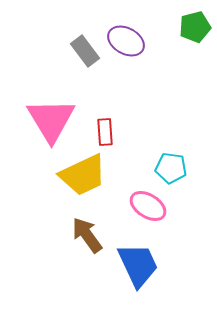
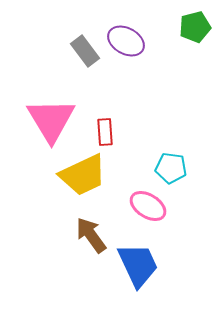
brown arrow: moved 4 px right
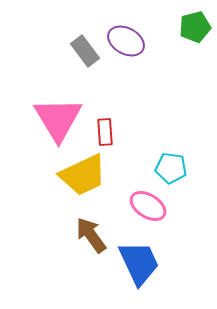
pink triangle: moved 7 px right, 1 px up
blue trapezoid: moved 1 px right, 2 px up
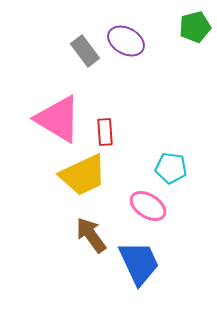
pink triangle: rotated 28 degrees counterclockwise
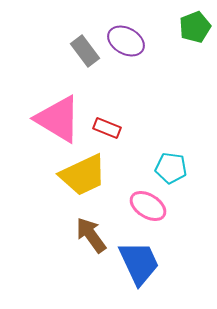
green pentagon: rotated 8 degrees counterclockwise
red rectangle: moved 2 px right, 4 px up; rotated 64 degrees counterclockwise
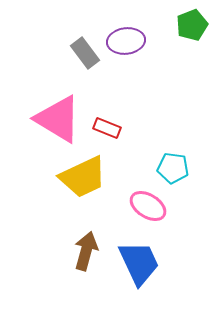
green pentagon: moved 3 px left, 2 px up
purple ellipse: rotated 36 degrees counterclockwise
gray rectangle: moved 2 px down
cyan pentagon: moved 2 px right
yellow trapezoid: moved 2 px down
brown arrow: moved 5 px left, 16 px down; rotated 51 degrees clockwise
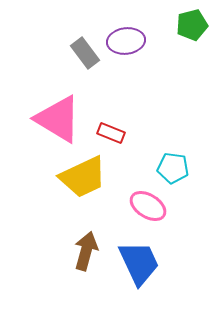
green pentagon: rotated 8 degrees clockwise
red rectangle: moved 4 px right, 5 px down
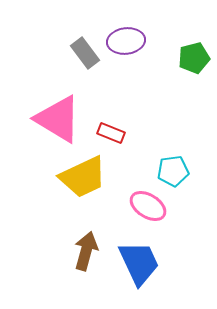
green pentagon: moved 2 px right, 33 px down
cyan pentagon: moved 3 px down; rotated 16 degrees counterclockwise
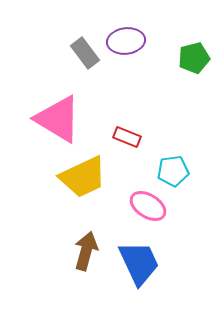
red rectangle: moved 16 px right, 4 px down
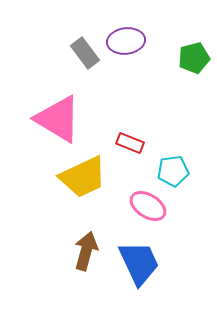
red rectangle: moved 3 px right, 6 px down
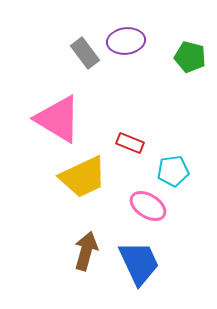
green pentagon: moved 4 px left, 1 px up; rotated 28 degrees clockwise
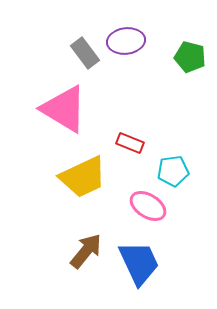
pink triangle: moved 6 px right, 10 px up
brown arrow: rotated 24 degrees clockwise
